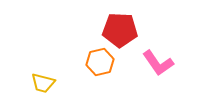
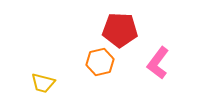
pink L-shape: rotated 72 degrees clockwise
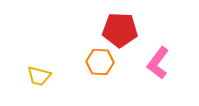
orange hexagon: rotated 16 degrees clockwise
yellow trapezoid: moved 4 px left, 7 px up
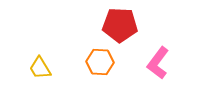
red pentagon: moved 5 px up
yellow trapezoid: moved 1 px right, 8 px up; rotated 45 degrees clockwise
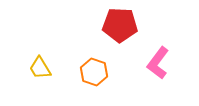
orange hexagon: moved 6 px left, 10 px down; rotated 16 degrees clockwise
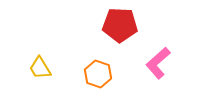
pink L-shape: rotated 12 degrees clockwise
orange hexagon: moved 4 px right, 2 px down
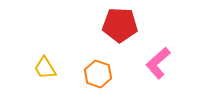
yellow trapezoid: moved 5 px right
